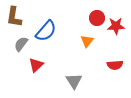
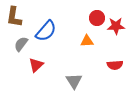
orange triangle: rotated 48 degrees clockwise
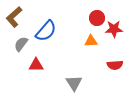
brown L-shape: rotated 40 degrees clockwise
red star: moved 2 px left, 3 px down
orange triangle: moved 4 px right
red triangle: rotated 42 degrees clockwise
gray triangle: moved 2 px down
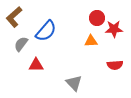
gray triangle: rotated 12 degrees counterclockwise
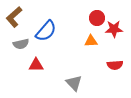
gray semicircle: rotated 140 degrees counterclockwise
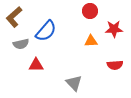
red circle: moved 7 px left, 7 px up
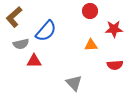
orange triangle: moved 4 px down
red triangle: moved 2 px left, 4 px up
